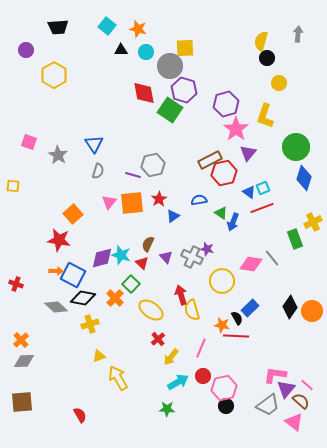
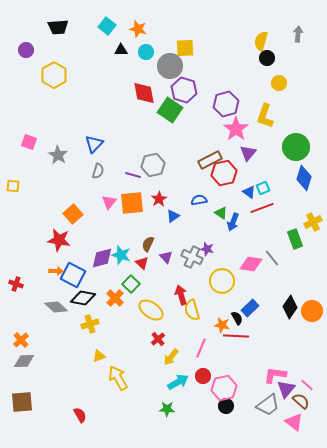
blue triangle at (94, 144): rotated 18 degrees clockwise
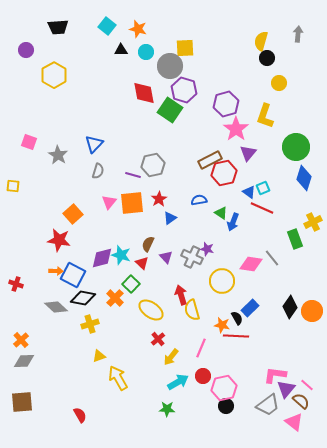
red line at (262, 208): rotated 45 degrees clockwise
blue triangle at (173, 216): moved 3 px left, 2 px down
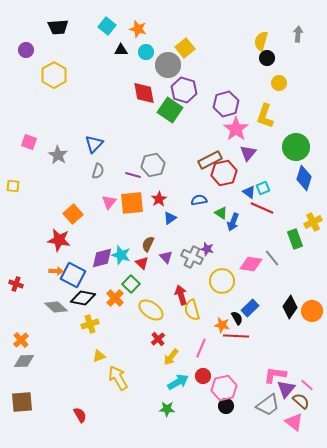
yellow square at (185, 48): rotated 36 degrees counterclockwise
gray circle at (170, 66): moved 2 px left, 1 px up
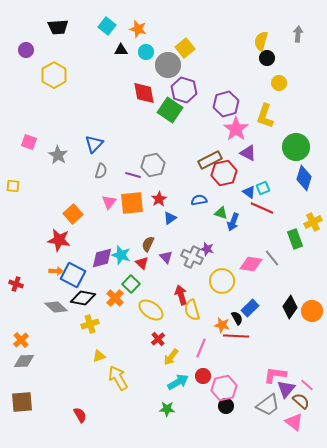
purple triangle at (248, 153): rotated 42 degrees counterclockwise
gray semicircle at (98, 171): moved 3 px right
green triangle at (221, 213): rotated 16 degrees counterclockwise
